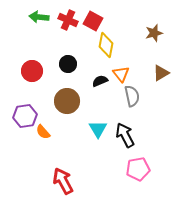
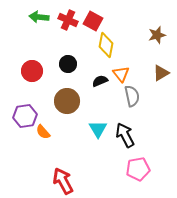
brown star: moved 3 px right, 2 px down
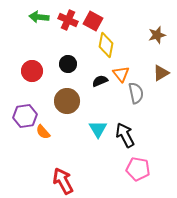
gray semicircle: moved 4 px right, 3 px up
pink pentagon: rotated 20 degrees clockwise
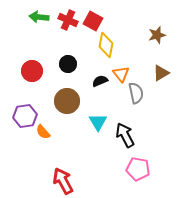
cyan triangle: moved 7 px up
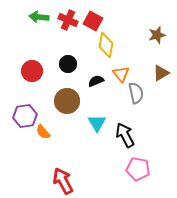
black semicircle: moved 4 px left
cyan triangle: moved 1 px left, 1 px down
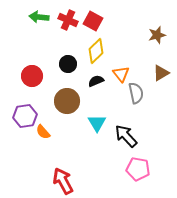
yellow diamond: moved 10 px left, 6 px down; rotated 35 degrees clockwise
red circle: moved 5 px down
black arrow: moved 1 px right, 1 px down; rotated 15 degrees counterclockwise
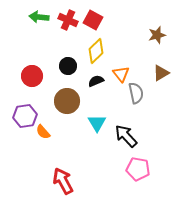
red square: moved 1 px up
black circle: moved 2 px down
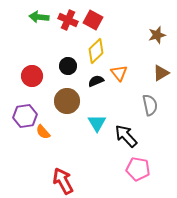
orange triangle: moved 2 px left, 1 px up
gray semicircle: moved 14 px right, 12 px down
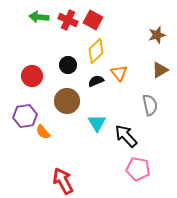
black circle: moved 1 px up
brown triangle: moved 1 px left, 3 px up
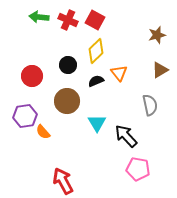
red square: moved 2 px right
